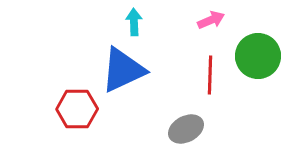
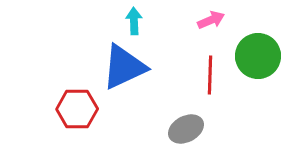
cyan arrow: moved 1 px up
blue triangle: moved 1 px right, 3 px up
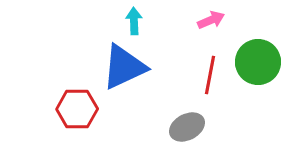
green circle: moved 6 px down
red line: rotated 9 degrees clockwise
gray ellipse: moved 1 px right, 2 px up
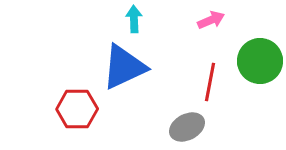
cyan arrow: moved 2 px up
green circle: moved 2 px right, 1 px up
red line: moved 7 px down
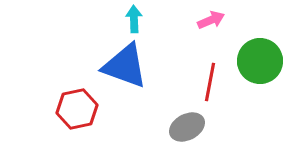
blue triangle: moved 1 px right, 1 px up; rotated 45 degrees clockwise
red hexagon: rotated 12 degrees counterclockwise
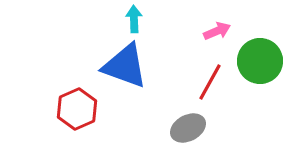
pink arrow: moved 6 px right, 11 px down
red line: rotated 18 degrees clockwise
red hexagon: rotated 12 degrees counterclockwise
gray ellipse: moved 1 px right, 1 px down
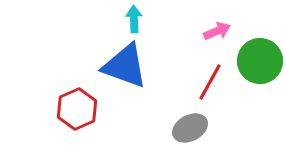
gray ellipse: moved 2 px right
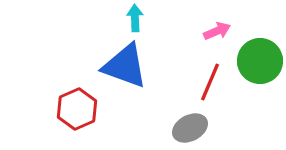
cyan arrow: moved 1 px right, 1 px up
red line: rotated 6 degrees counterclockwise
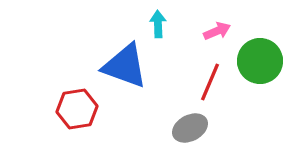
cyan arrow: moved 23 px right, 6 px down
red hexagon: rotated 15 degrees clockwise
